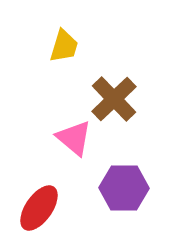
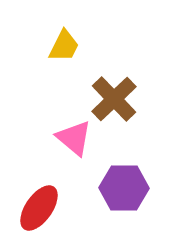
yellow trapezoid: rotated 9 degrees clockwise
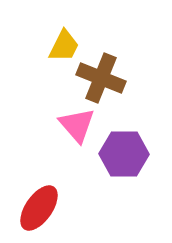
brown cross: moved 13 px left, 21 px up; rotated 24 degrees counterclockwise
pink triangle: moved 3 px right, 13 px up; rotated 9 degrees clockwise
purple hexagon: moved 34 px up
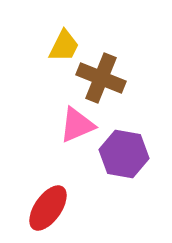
pink triangle: rotated 48 degrees clockwise
purple hexagon: rotated 9 degrees clockwise
red ellipse: moved 9 px right
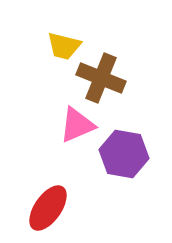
yellow trapezoid: rotated 78 degrees clockwise
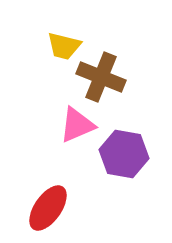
brown cross: moved 1 px up
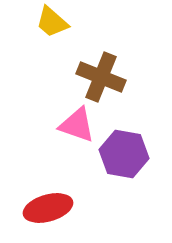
yellow trapezoid: moved 12 px left, 24 px up; rotated 27 degrees clockwise
pink triangle: rotated 42 degrees clockwise
red ellipse: rotated 39 degrees clockwise
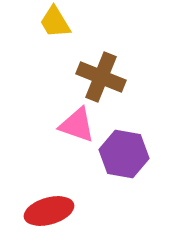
yellow trapezoid: moved 3 px right; rotated 18 degrees clockwise
red ellipse: moved 1 px right, 3 px down
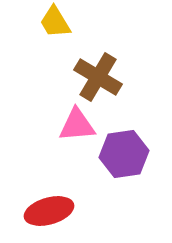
brown cross: moved 3 px left; rotated 9 degrees clockwise
pink triangle: rotated 24 degrees counterclockwise
purple hexagon: rotated 18 degrees counterclockwise
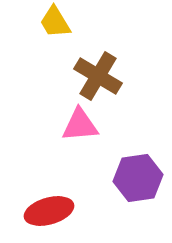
brown cross: moved 1 px up
pink triangle: moved 3 px right
purple hexagon: moved 14 px right, 24 px down
